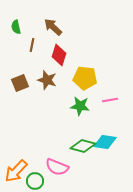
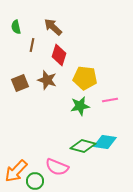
green star: rotated 18 degrees counterclockwise
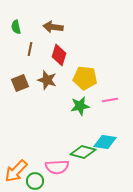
brown arrow: rotated 36 degrees counterclockwise
brown line: moved 2 px left, 4 px down
green diamond: moved 6 px down
pink semicircle: rotated 25 degrees counterclockwise
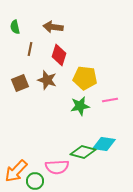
green semicircle: moved 1 px left
cyan diamond: moved 1 px left, 2 px down
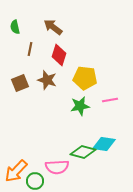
brown arrow: rotated 30 degrees clockwise
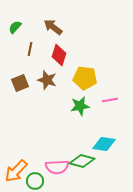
green semicircle: rotated 56 degrees clockwise
green diamond: moved 1 px left, 9 px down
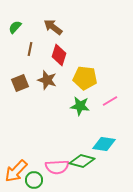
pink line: moved 1 px down; rotated 21 degrees counterclockwise
green star: rotated 18 degrees clockwise
green circle: moved 1 px left, 1 px up
